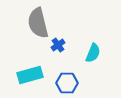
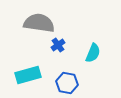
gray semicircle: moved 1 px right; rotated 112 degrees clockwise
cyan rectangle: moved 2 px left
blue hexagon: rotated 10 degrees clockwise
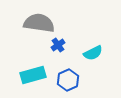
cyan semicircle: rotated 42 degrees clockwise
cyan rectangle: moved 5 px right
blue hexagon: moved 1 px right, 3 px up; rotated 25 degrees clockwise
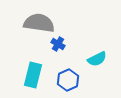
blue cross: moved 1 px up; rotated 24 degrees counterclockwise
cyan semicircle: moved 4 px right, 6 px down
cyan rectangle: rotated 60 degrees counterclockwise
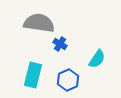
blue cross: moved 2 px right
cyan semicircle: rotated 30 degrees counterclockwise
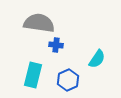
blue cross: moved 4 px left, 1 px down; rotated 24 degrees counterclockwise
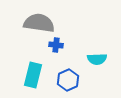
cyan semicircle: rotated 54 degrees clockwise
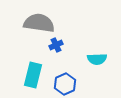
blue cross: rotated 32 degrees counterclockwise
blue hexagon: moved 3 px left, 4 px down
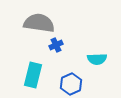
blue hexagon: moved 6 px right
